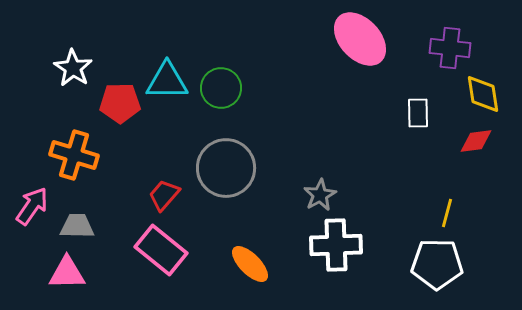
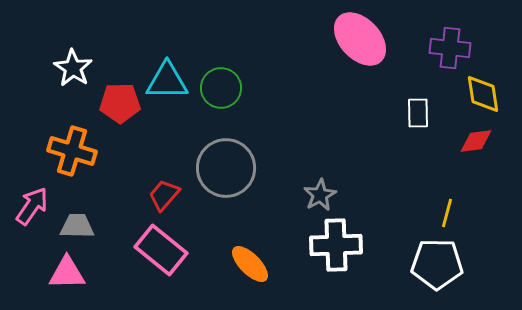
orange cross: moved 2 px left, 4 px up
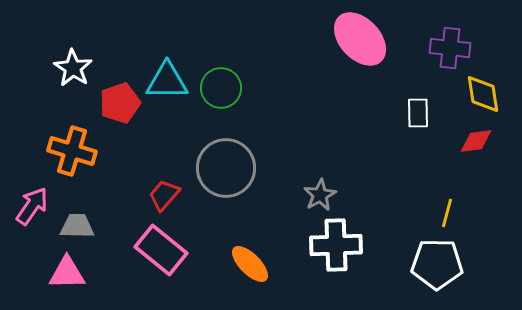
red pentagon: rotated 18 degrees counterclockwise
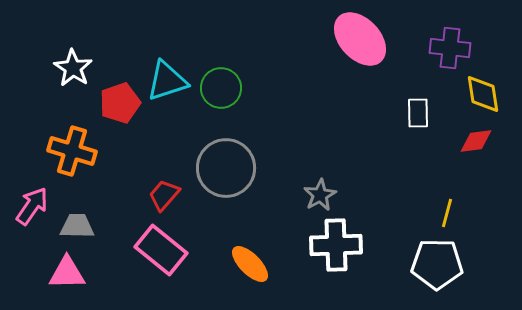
cyan triangle: rotated 18 degrees counterclockwise
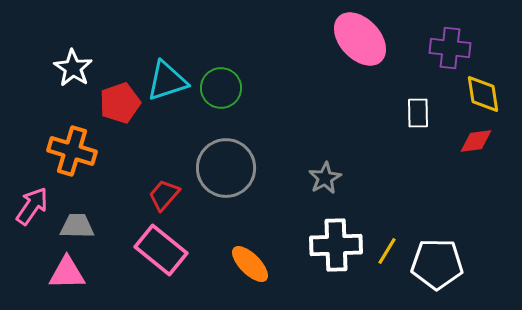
gray star: moved 5 px right, 17 px up
yellow line: moved 60 px left, 38 px down; rotated 16 degrees clockwise
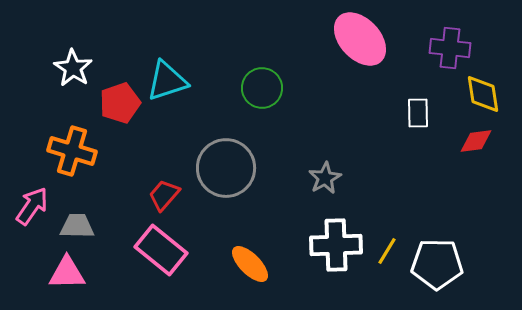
green circle: moved 41 px right
